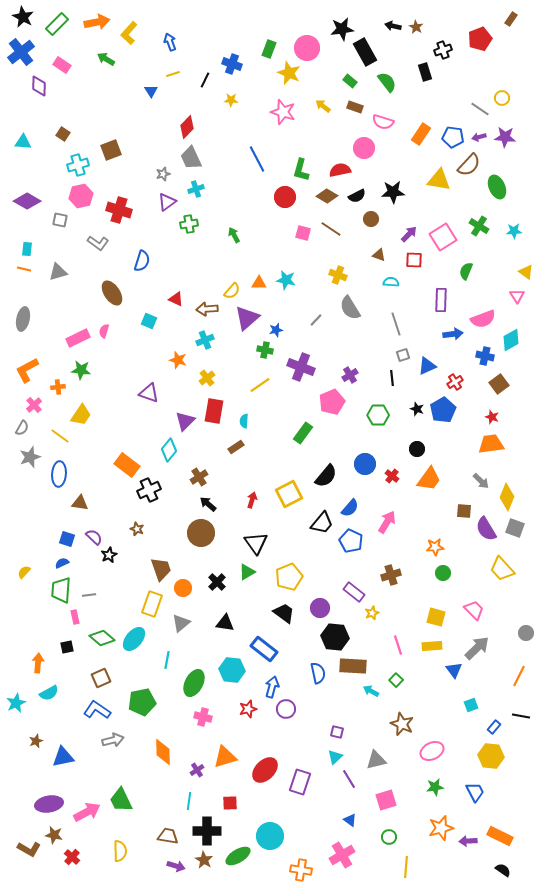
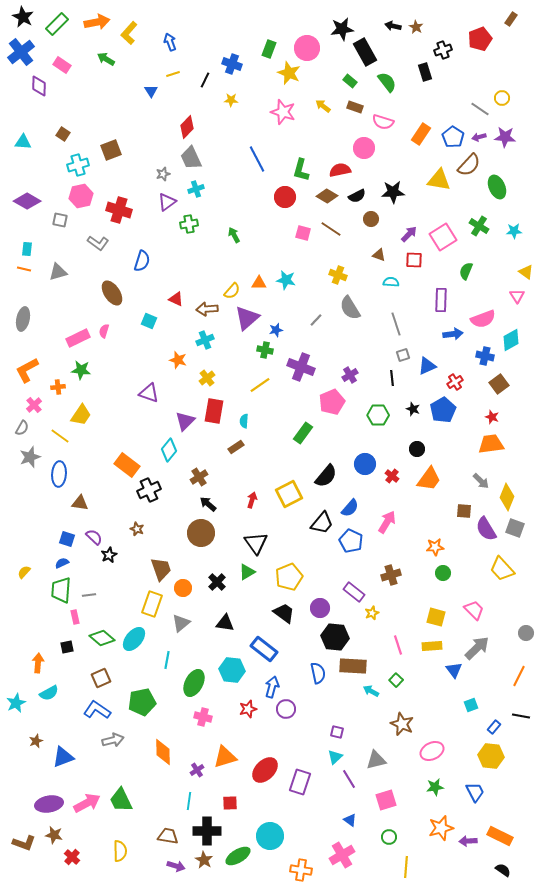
blue pentagon at (453, 137): rotated 25 degrees clockwise
black star at (417, 409): moved 4 px left
blue triangle at (63, 757): rotated 10 degrees counterclockwise
pink arrow at (87, 812): moved 9 px up
brown L-shape at (29, 849): moved 5 px left, 6 px up; rotated 10 degrees counterclockwise
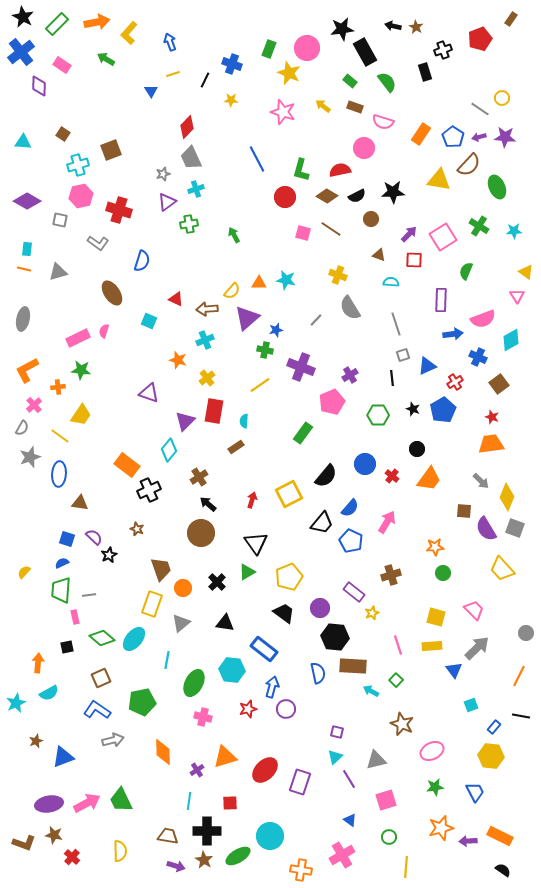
blue cross at (485, 356): moved 7 px left, 1 px down; rotated 12 degrees clockwise
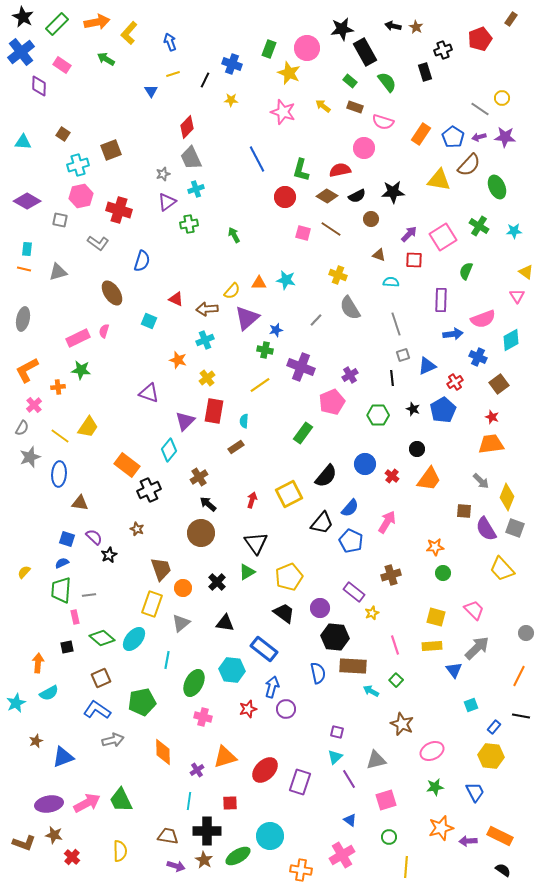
yellow trapezoid at (81, 415): moved 7 px right, 12 px down
pink line at (398, 645): moved 3 px left
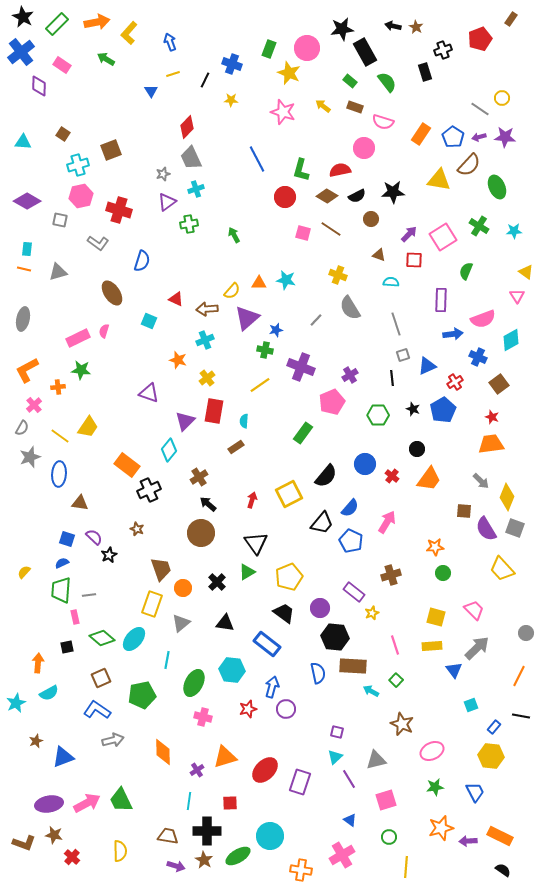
blue rectangle at (264, 649): moved 3 px right, 5 px up
green pentagon at (142, 702): moved 7 px up
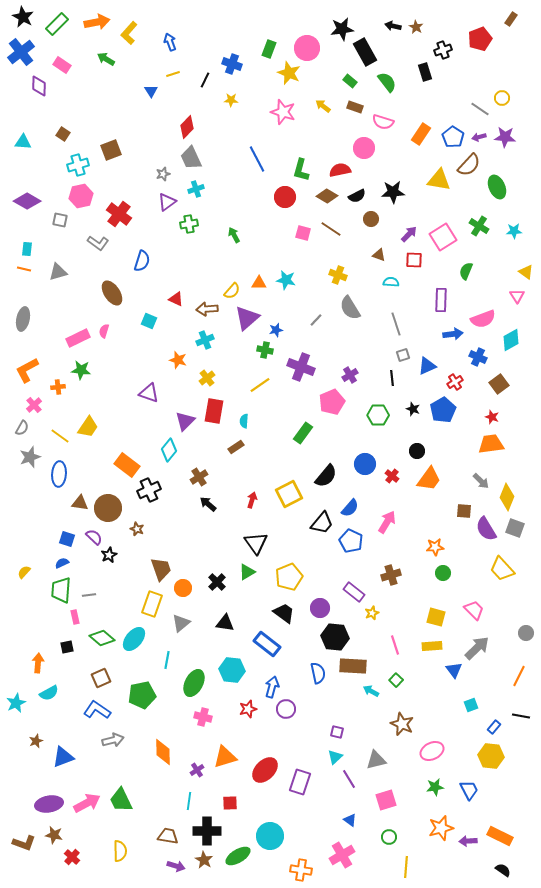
red cross at (119, 210): moved 4 px down; rotated 20 degrees clockwise
black circle at (417, 449): moved 2 px down
brown circle at (201, 533): moved 93 px left, 25 px up
blue trapezoid at (475, 792): moved 6 px left, 2 px up
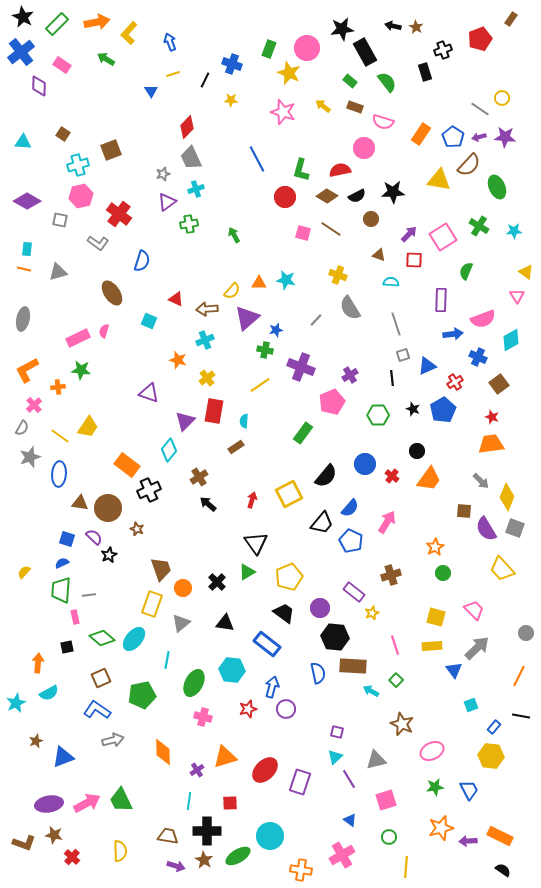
orange star at (435, 547): rotated 24 degrees counterclockwise
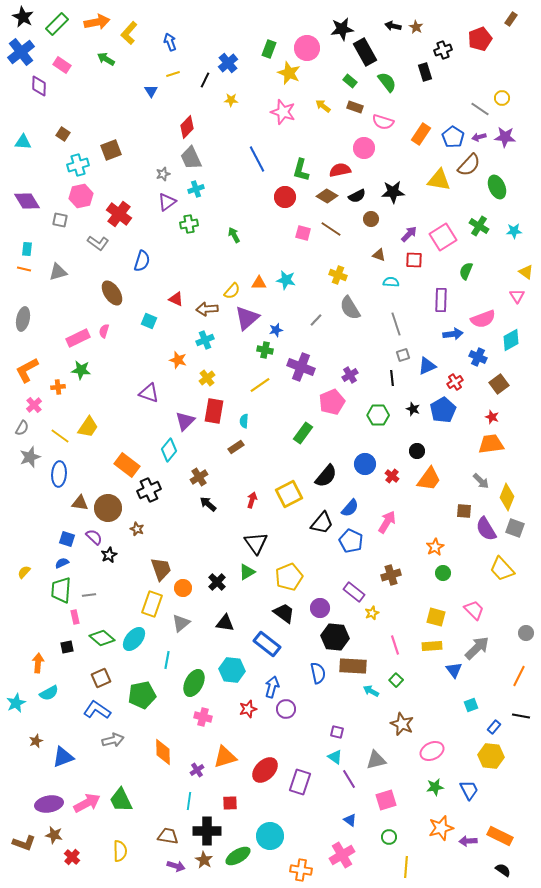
blue cross at (232, 64): moved 4 px left, 1 px up; rotated 30 degrees clockwise
purple diamond at (27, 201): rotated 28 degrees clockwise
cyan triangle at (335, 757): rotated 42 degrees counterclockwise
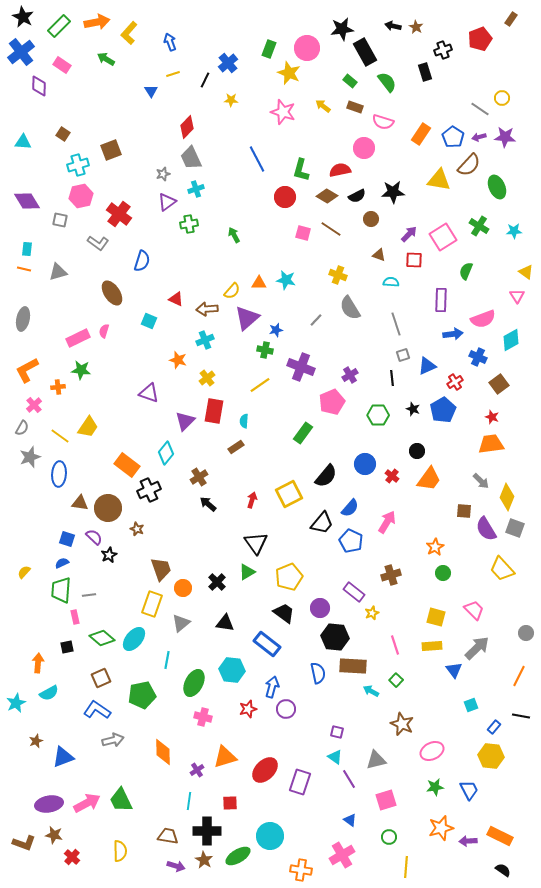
green rectangle at (57, 24): moved 2 px right, 2 px down
cyan diamond at (169, 450): moved 3 px left, 3 px down
